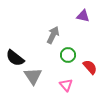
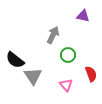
black semicircle: moved 2 px down
red semicircle: moved 1 px right, 7 px down; rotated 21 degrees clockwise
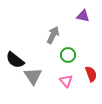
pink triangle: moved 4 px up
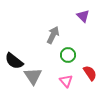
purple triangle: rotated 32 degrees clockwise
black semicircle: moved 1 px left, 1 px down
red semicircle: moved 1 px left, 1 px up; rotated 14 degrees counterclockwise
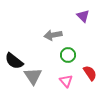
gray arrow: rotated 126 degrees counterclockwise
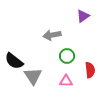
purple triangle: rotated 40 degrees clockwise
gray arrow: moved 1 px left
green circle: moved 1 px left, 1 px down
red semicircle: moved 3 px up; rotated 28 degrees clockwise
pink triangle: rotated 48 degrees counterclockwise
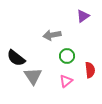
black semicircle: moved 2 px right, 3 px up
pink triangle: rotated 40 degrees counterclockwise
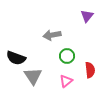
purple triangle: moved 4 px right; rotated 16 degrees counterclockwise
black semicircle: rotated 18 degrees counterclockwise
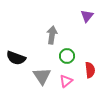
gray arrow: rotated 108 degrees clockwise
gray triangle: moved 9 px right
